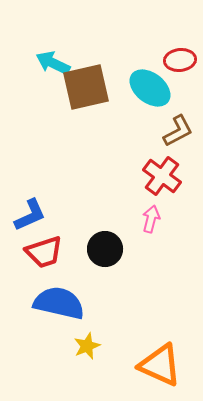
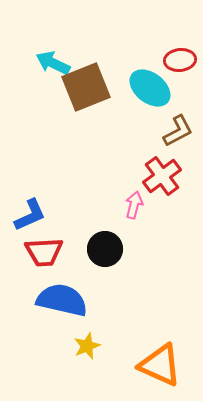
brown square: rotated 9 degrees counterclockwise
red cross: rotated 18 degrees clockwise
pink arrow: moved 17 px left, 14 px up
red trapezoid: rotated 15 degrees clockwise
blue semicircle: moved 3 px right, 3 px up
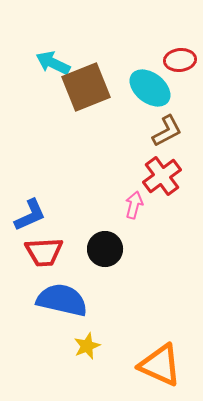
brown L-shape: moved 11 px left
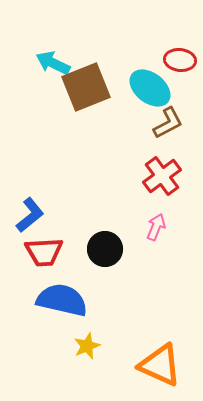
red ellipse: rotated 12 degrees clockwise
brown L-shape: moved 1 px right, 8 px up
pink arrow: moved 22 px right, 22 px down; rotated 8 degrees clockwise
blue L-shape: rotated 15 degrees counterclockwise
